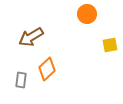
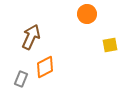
brown arrow: rotated 145 degrees clockwise
orange diamond: moved 2 px left, 2 px up; rotated 15 degrees clockwise
gray rectangle: moved 1 px up; rotated 14 degrees clockwise
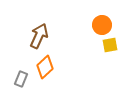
orange circle: moved 15 px right, 11 px down
brown arrow: moved 8 px right, 1 px up
orange diamond: rotated 15 degrees counterclockwise
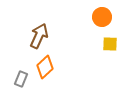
orange circle: moved 8 px up
yellow square: moved 1 px up; rotated 14 degrees clockwise
